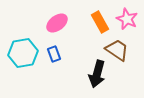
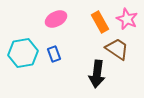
pink ellipse: moved 1 px left, 4 px up; rotated 10 degrees clockwise
brown trapezoid: moved 1 px up
black arrow: rotated 8 degrees counterclockwise
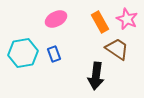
black arrow: moved 1 px left, 2 px down
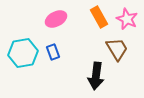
orange rectangle: moved 1 px left, 5 px up
brown trapezoid: rotated 25 degrees clockwise
blue rectangle: moved 1 px left, 2 px up
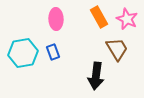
pink ellipse: rotated 65 degrees counterclockwise
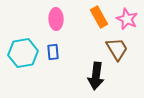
blue rectangle: rotated 14 degrees clockwise
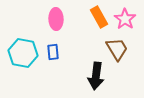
pink star: moved 2 px left; rotated 10 degrees clockwise
cyan hexagon: rotated 20 degrees clockwise
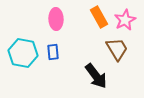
pink star: moved 1 px down; rotated 10 degrees clockwise
black arrow: rotated 44 degrees counterclockwise
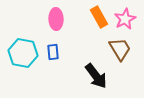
pink star: moved 1 px up
brown trapezoid: moved 3 px right
